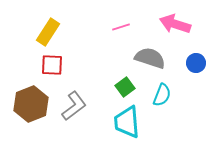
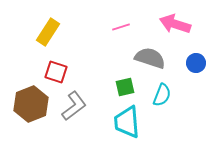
red square: moved 4 px right, 7 px down; rotated 15 degrees clockwise
green square: rotated 24 degrees clockwise
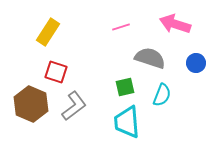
brown hexagon: rotated 16 degrees counterclockwise
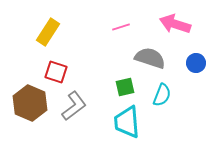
brown hexagon: moved 1 px left, 1 px up
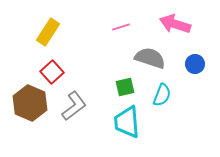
blue circle: moved 1 px left, 1 px down
red square: moved 4 px left; rotated 30 degrees clockwise
